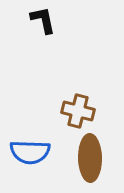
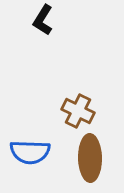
black L-shape: rotated 136 degrees counterclockwise
brown cross: rotated 12 degrees clockwise
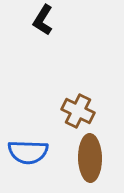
blue semicircle: moved 2 px left
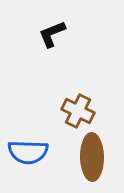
black L-shape: moved 9 px right, 14 px down; rotated 36 degrees clockwise
brown ellipse: moved 2 px right, 1 px up
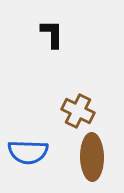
black L-shape: rotated 112 degrees clockwise
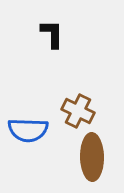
blue semicircle: moved 22 px up
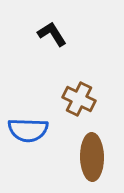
black L-shape: rotated 32 degrees counterclockwise
brown cross: moved 1 px right, 12 px up
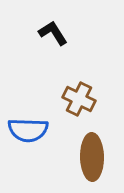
black L-shape: moved 1 px right, 1 px up
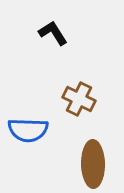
brown ellipse: moved 1 px right, 7 px down
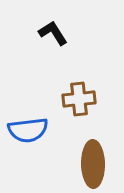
brown cross: rotated 32 degrees counterclockwise
blue semicircle: rotated 9 degrees counterclockwise
